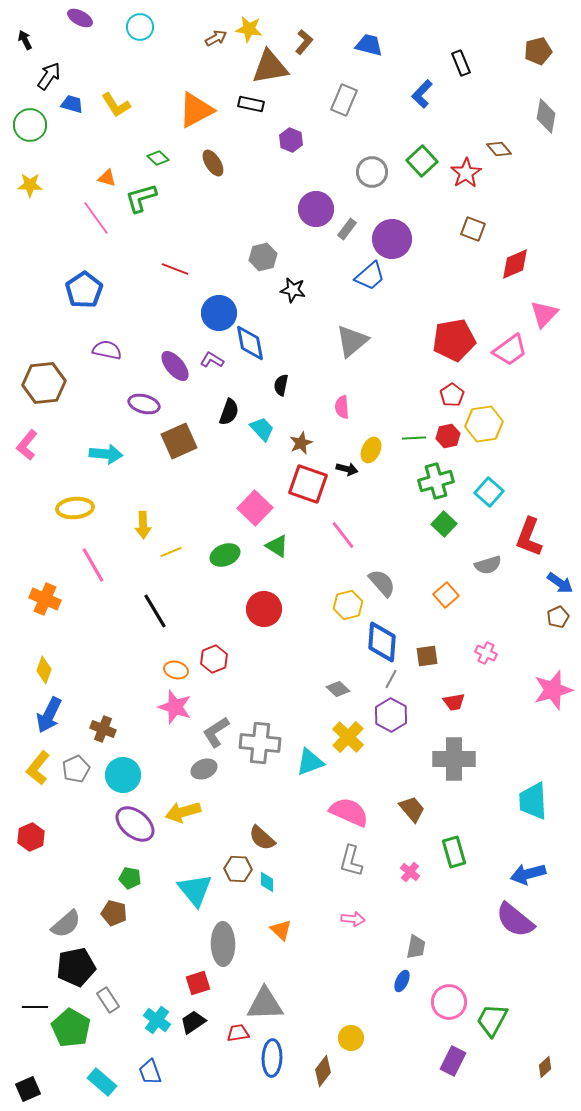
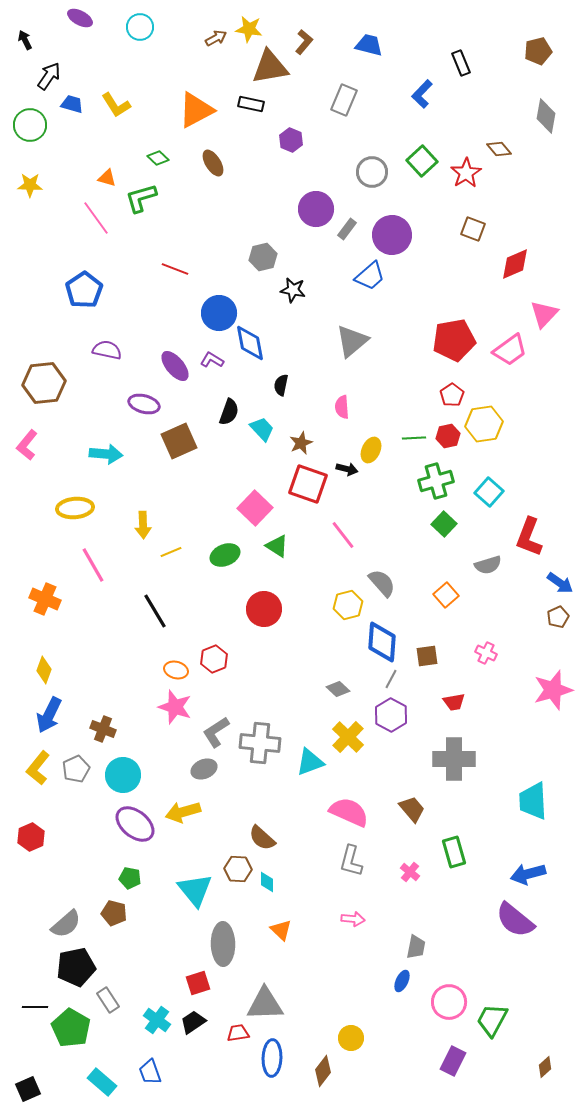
purple circle at (392, 239): moved 4 px up
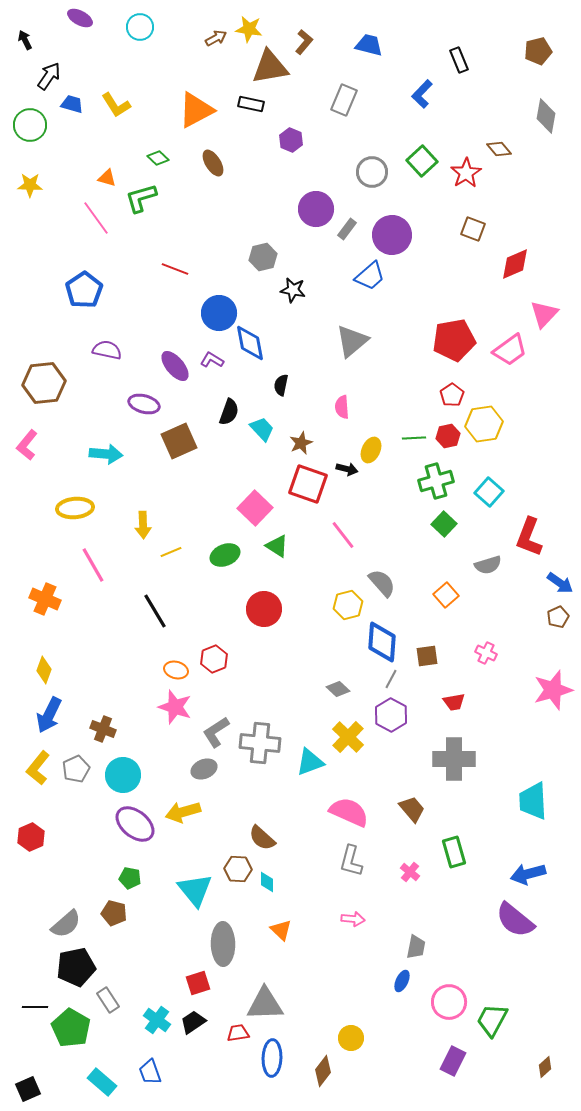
black rectangle at (461, 63): moved 2 px left, 3 px up
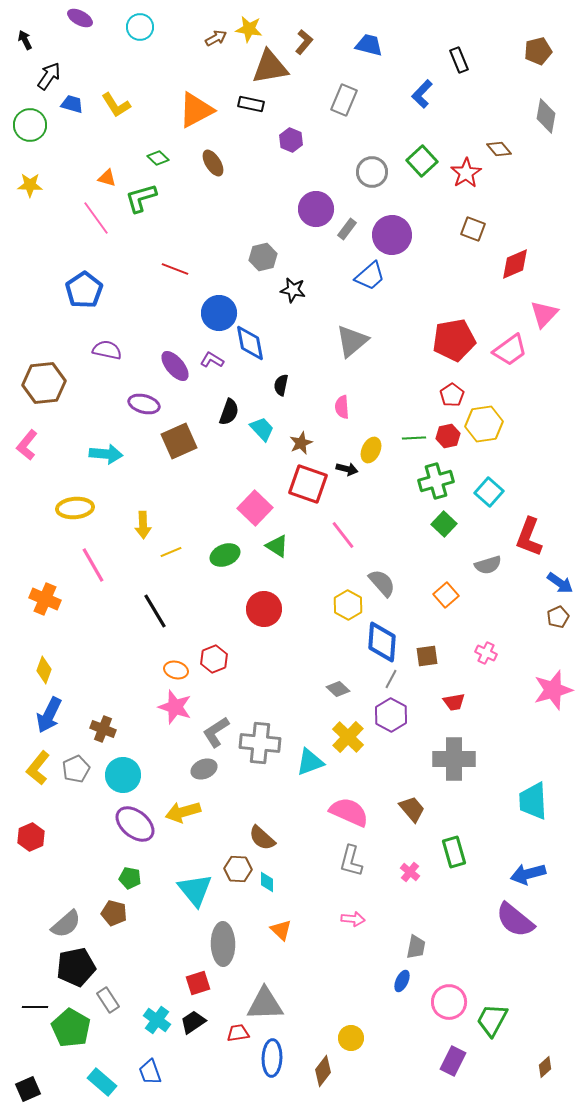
yellow hexagon at (348, 605): rotated 16 degrees counterclockwise
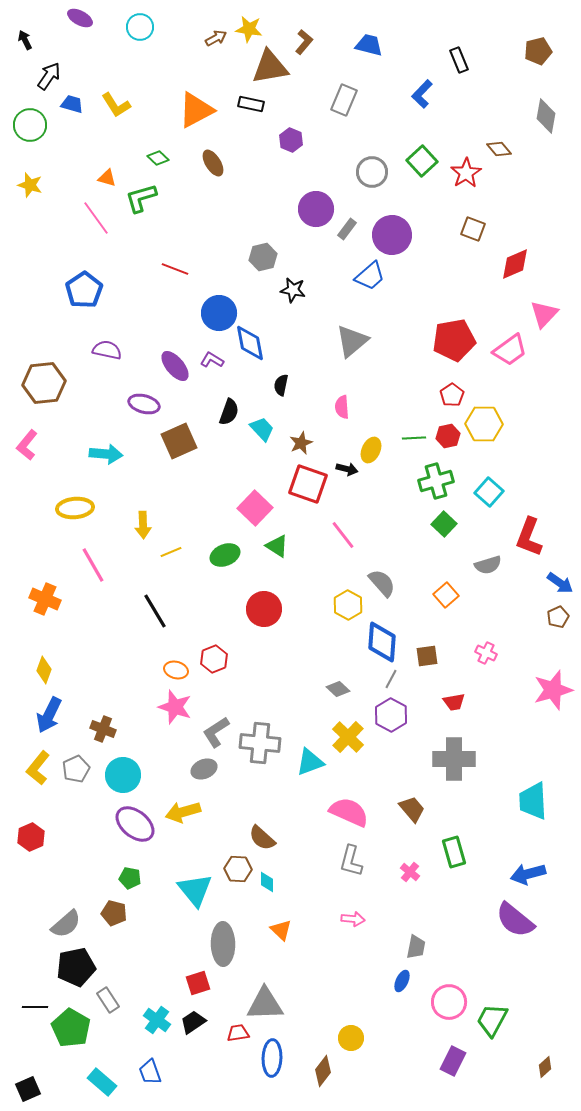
yellow star at (30, 185): rotated 15 degrees clockwise
yellow hexagon at (484, 424): rotated 9 degrees clockwise
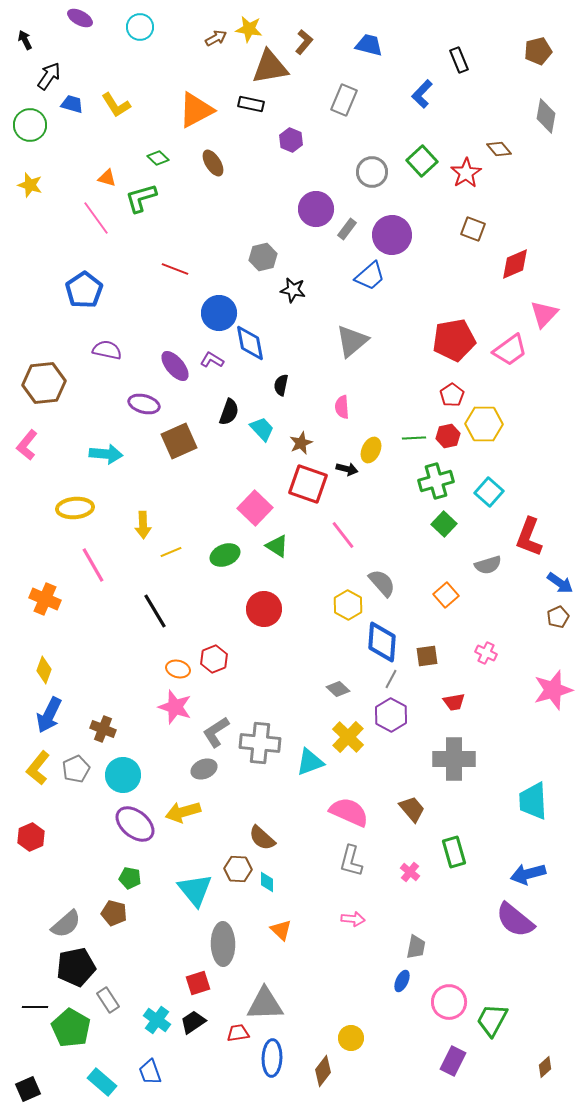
orange ellipse at (176, 670): moved 2 px right, 1 px up
